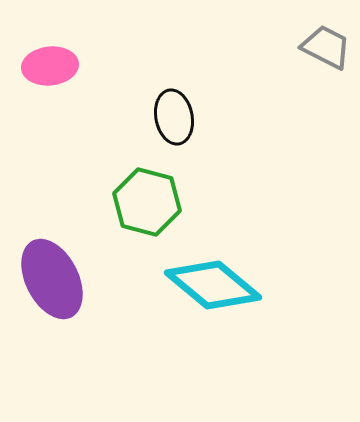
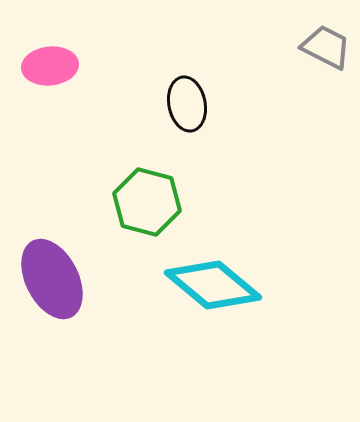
black ellipse: moved 13 px right, 13 px up
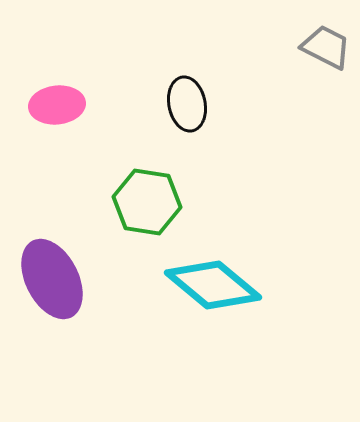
pink ellipse: moved 7 px right, 39 px down
green hexagon: rotated 6 degrees counterclockwise
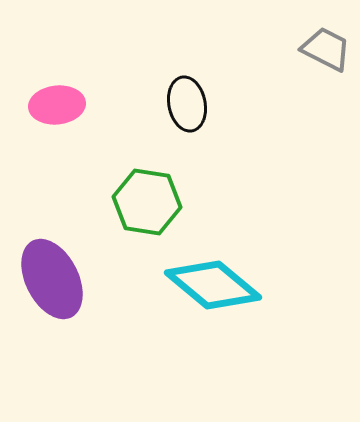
gray trapezoid: moved 2 px down
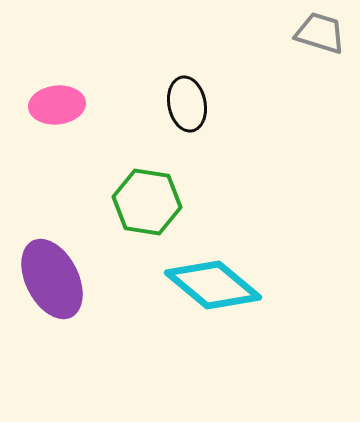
gray trapezoid: moved 6 px left, 16 px up; rotated 10 degrees counterclockwise
